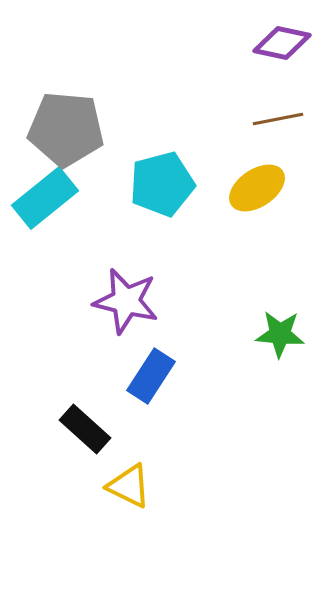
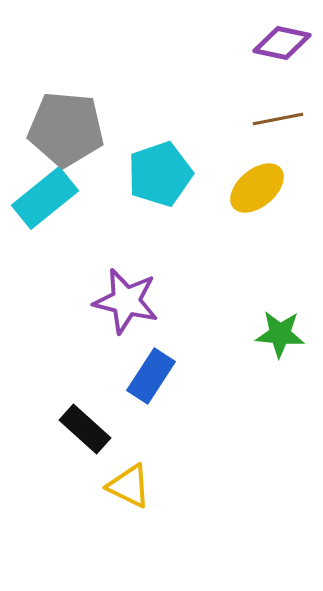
cyan pentagon: moved 2 px left, 10 px up; rotated 4 degrees counterclockwise
yellow ellipse: rotated 6 degrees counterclockwise
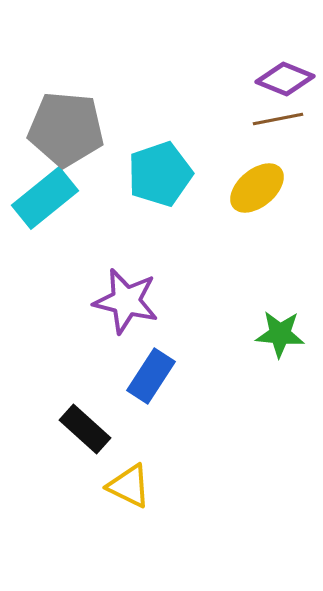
purple diamond: moved 3 px right, 36 px down; rotated 10 degrees clockwise
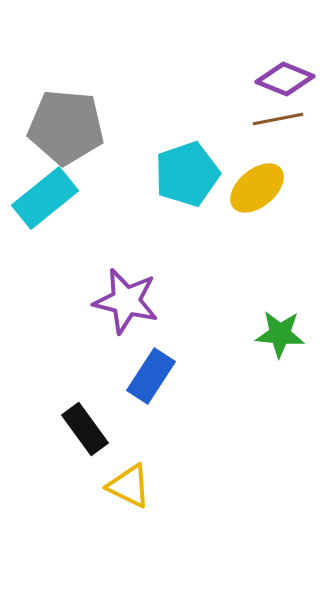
gray pentagon: moved 2 px up
cyan pentagon: moved 27 px right
black rectangle: rotated 12 degrees clockwise
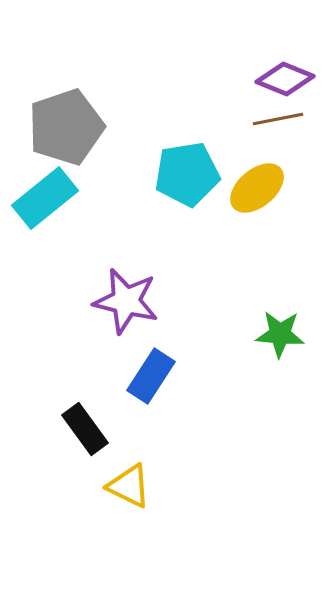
gray pentagon: rotated 24 degrees counterclockwise
cyan pentagon: rotated 10 degrees clockwise
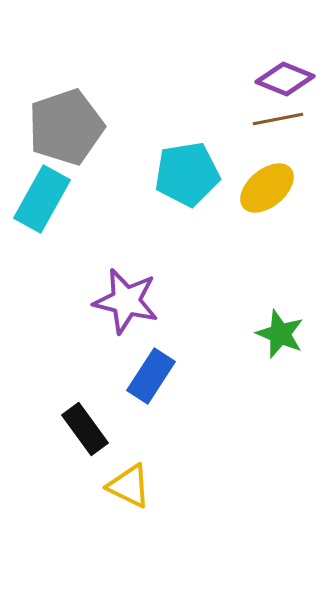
yellow ellipse: moved 10 px right
cyan rectangle: moved 3 px left, 1 px down; rotated 22 degrees counterclockwise
green star: rotated 18 degrees clockwise
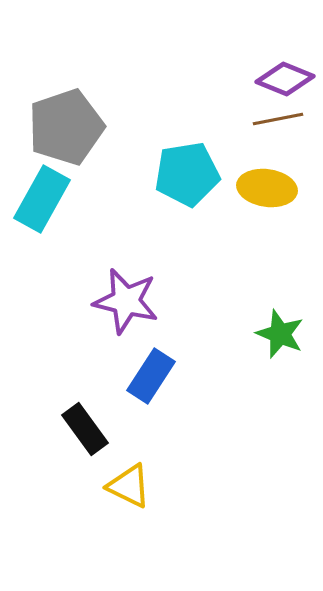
yellow ellipse: rotated 48 degrees clockwise
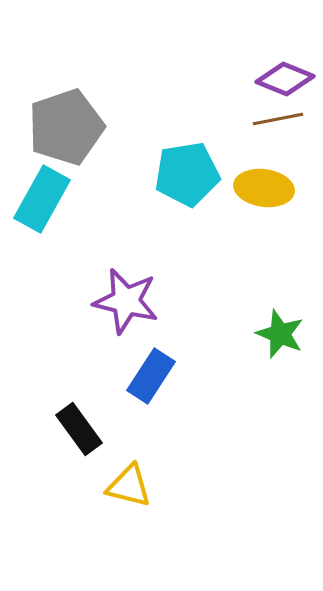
yellow ellipse: moved 3 px left
black rectangle: moved 6 px left
yellow triangle: rotated 12 degrees counterclockwise
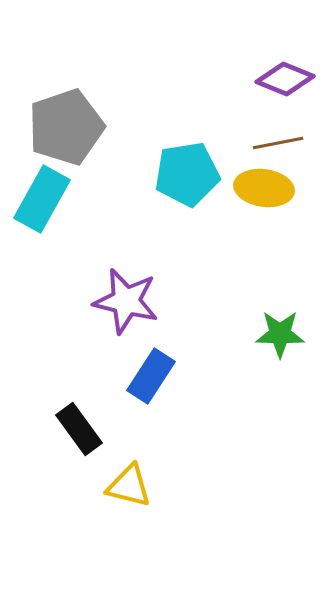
brown line: moved 24 px down
green star: rotated 21 degrees counterclockwise
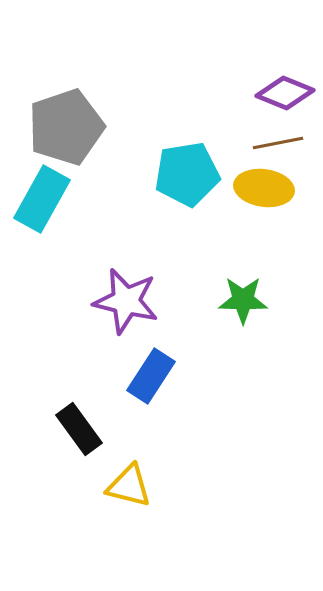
purple diamond: moved 14 px down
green star: moved 37 px left, 34 px up
